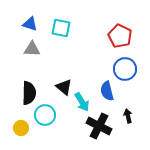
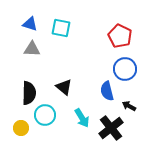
cyan arrow: moved 16 px down
black arrow: moved 1 px right, 10 px up; rotated 48 degrees counterclockwise
black cross: moved 12 px right, 2 px down; rotated 25 degrees clockwise
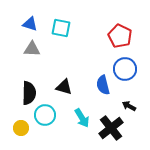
black triangle: rotated 24 degrees counterclockwise
blue semicircle: moved 4 px left, 6 px up
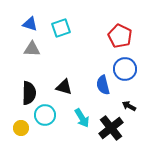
cyan square: rotated 30 degrees counterclockwise
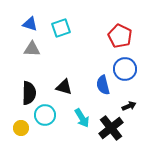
black arrow: rotated 128 degrees clockwise
